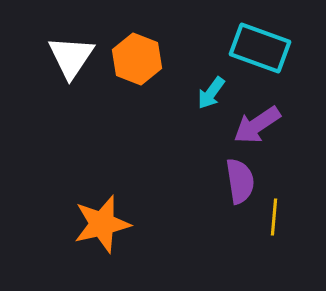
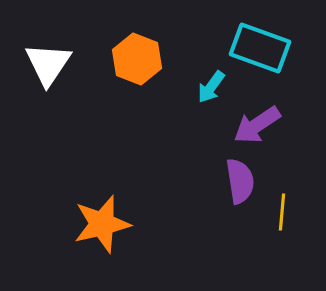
white triangle: moved 23 px left, 7 px down
cyan arrow: moved 6 px up
yellow line: moved 8 px right, 5 px up
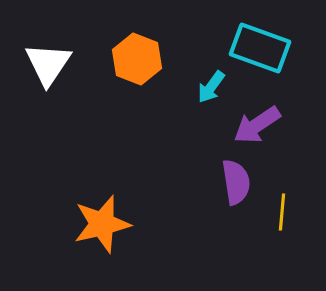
purple semicircle: moved 4 px left, 1 px down
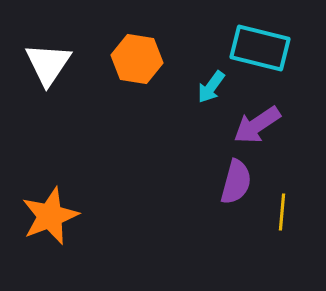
cyan rectangle: rotated 6 degrees counterclockwise
orange hexagon: rotated 12 degrees counterclockwise
purple semicircle: rotated 24 degrees clockwise
orange star: moved 52 px left, 8 px up; rotated 8 degrees counterclockwise
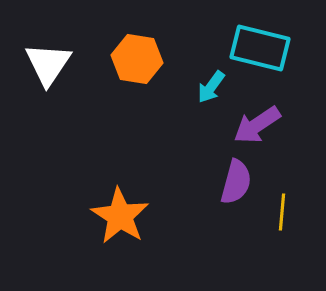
orange star: moved 70 px right; rotated 18 degrees counterclockwise
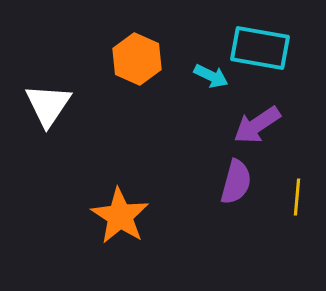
cyan rectangle: rotated 4 degrees counterclockwise
orange hexagon: rotated 15 degrees clockwise
white triangle: moved 41 px down
cyan arrow: moved 11 px up; rotated 100 degrees counterclockwise
yellow line: moved 15 px right, 15 px up
